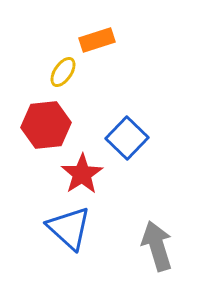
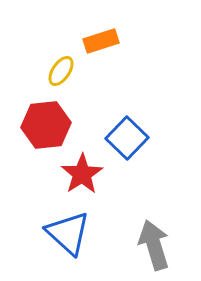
orange rectangle: moved 4 px right, 1 px down
yellow ellipse: moved 2 px left, 1 px up
blue triangle: moved 1 px left, 5 px down
gray arrow: moved 3 px left, 1 px up
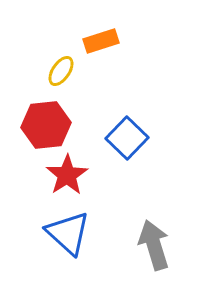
red star: moved 15 px left, 1 px down
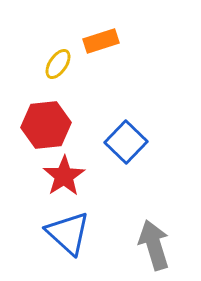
yellow ellipse: moved 3 px left, 7 px up
blue square: moved 1 px left, 4 px down
red star: moved 3 px left, 1 px down
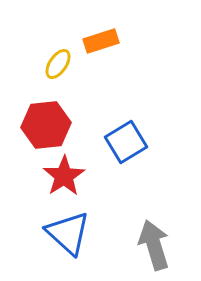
blue square: rotated 15 degrees clockwise
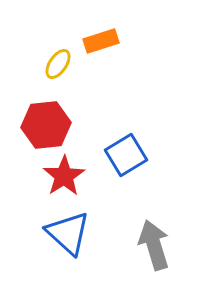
blue square: moved 13 px down
